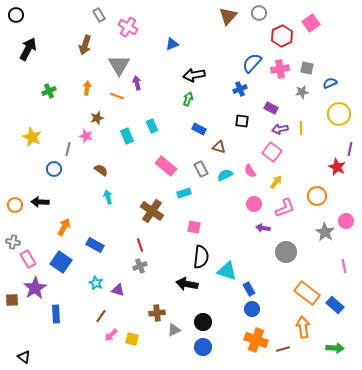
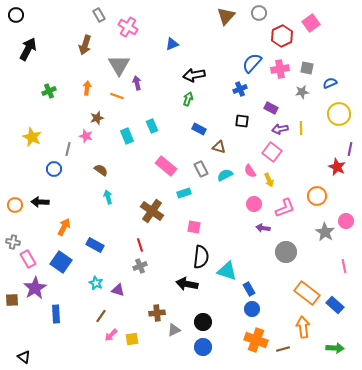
brown triangle at (228, 16): moved 2 px left
yellow arrow at (276, 182): moved 7 px left, 2 px up; rotated 120 degrees clockwise
yellow square at (132, 339): rotated 24 degrees counterclockwise
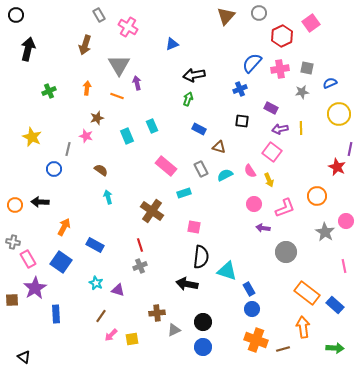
black arrow at (28, 49): rotated 15 degrees counterclockwise
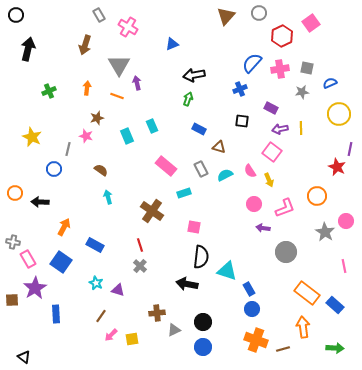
orange circle at (15, 205): moved 12 px up
gray cross at (140, 266): rotated 24 degrees counterclockwise
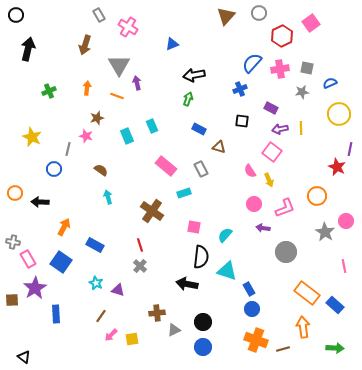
cyan semicircle at (225, 175): moved 60 px down; rotated 21 degrees counterclockwise
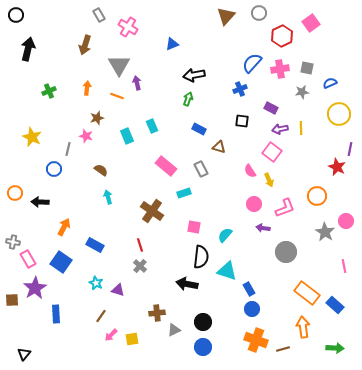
black triangle at (24, 357): moved 3 px up; rotated 32 degrees clockwise
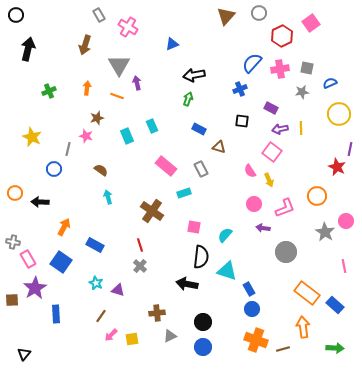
gray triangle at (174, 330): moved 4 px left, 6 px down
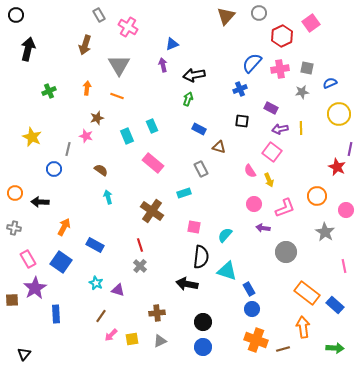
purple arrow at (137, 83): moved 26 px right, 18 px up
pink rectangle at (166, 166): moved 13 px left, 3 px up
pink circle at (346, 221): moved 11 px up
gray cross at (13, 242): moved 1 px right, 14 px up
gray triangle at (170, 336): moved 10 px left, 5 px down
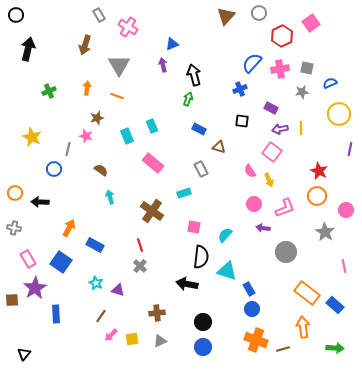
black arrow at (194, 75): rotated 85 degrees clockwise
red star at (337, 167): moved 18 px left, 4 px down
cyan arrow at (108, 197): moved 2 px right
orange arrow at (64, 227): moved 5 px right, 1 px down
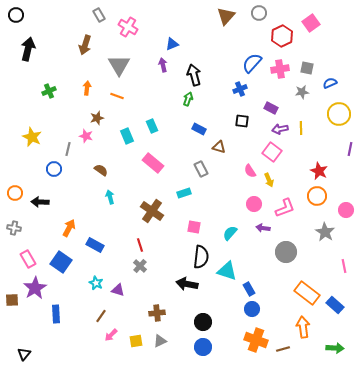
cyan semicircle at (225, 235): moved 5 px right, 2 px up
yellow square at (132, 339): moved 4 px right, 2 px down
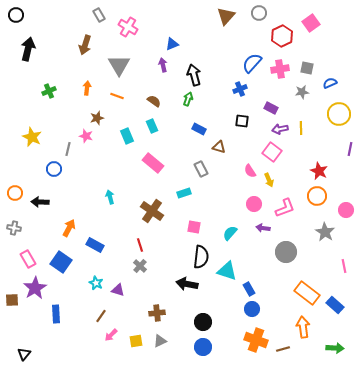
brown semicircle at (101, 170): moved 53 px right, 69 px up
